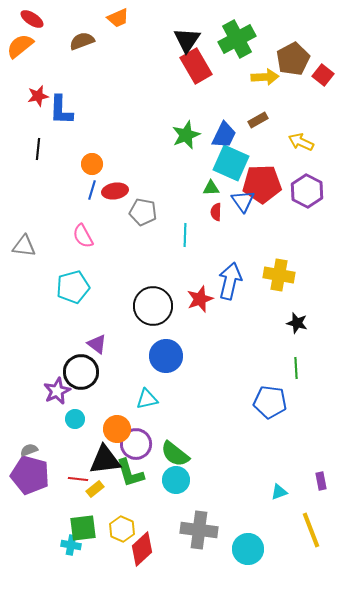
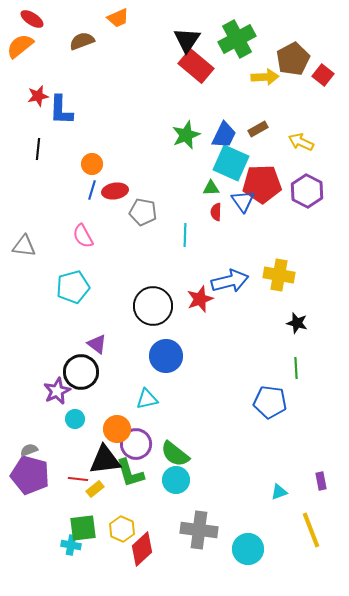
red rectangle at (196, 66): rotated 20 degrees counterclockwise
brown rectangle at (258, 120): moved 9 px down
blue arrow at (230, 281): rotated 63 degrees clockwise
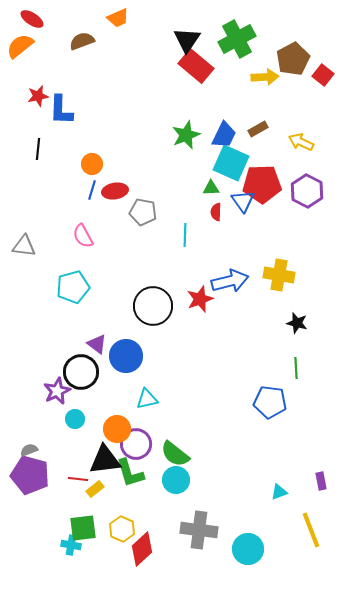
blue circle at (166, 356): moved 40 px left
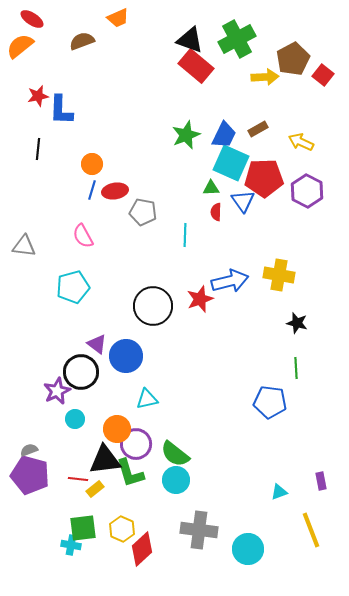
black triangle at (187, 40): moved 3 px right; rotated 44 degrees counterclockwise
red pentagon at (262, 184): moved 2 px right, 6 px up
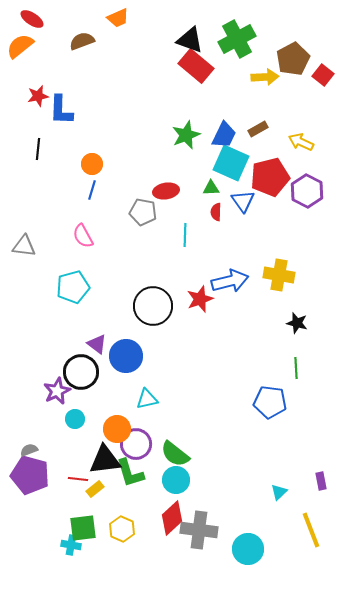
red pentagon at (264, 178): moved 6 px right, 1 px up; rotated 12 degrees counterclockwise
red ellipse at (115, 191): moved 51 px right
cyan triangle at (279, 492): rotated 24 degrees counterclockwise
red diamond at (142, 549): moved 30 px right, 31 px up
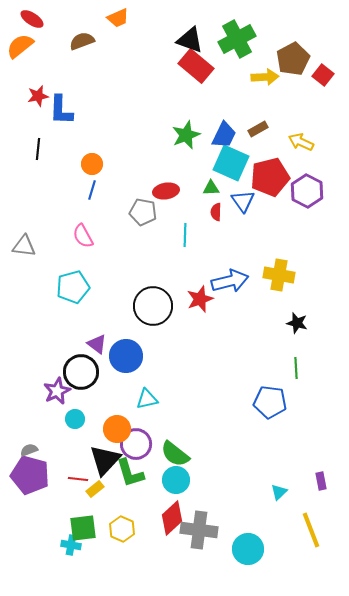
black triangle at (105, 460): rotated 40 degrees counterclockwise
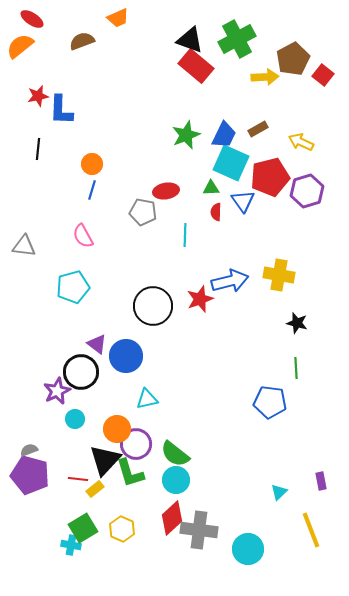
purple hexagon at (307, 191): rotated 16 degrees clockwise
green square at (83, 528): rotated 24 degrees counterclockwise
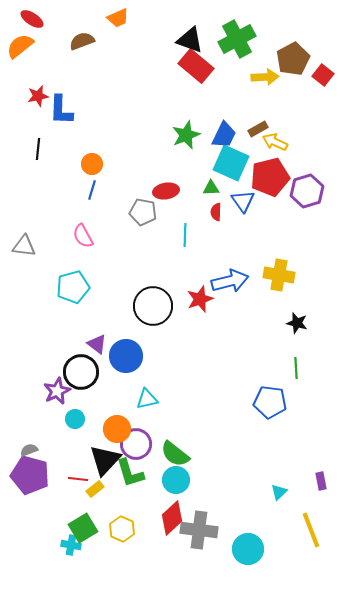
yellow arrow at (301, 142): moved 26 px left
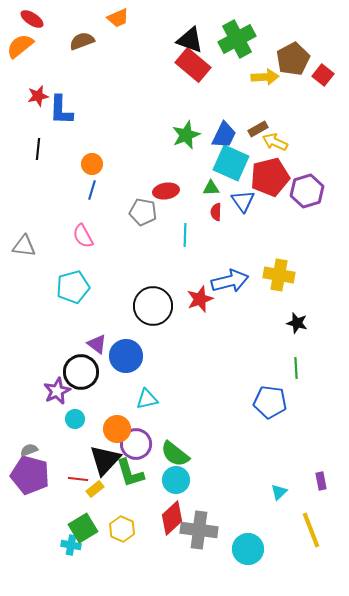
red rectangle at (196, 66): moved 3 px left, 1 px up
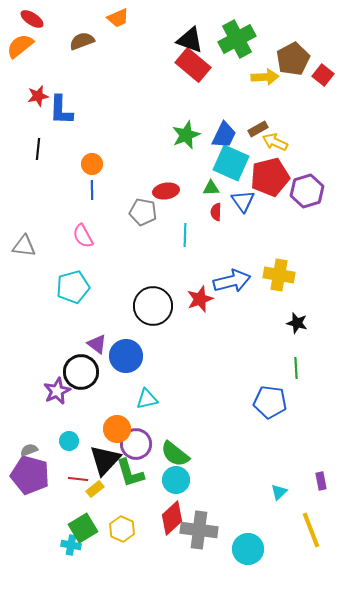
blue line at (92, 190): rotated 18 degrees counterclockwise
blue arrow at (230, 281): moved 2 px right
cyan circle at (75, 419): moved 6 px left, 22 px down
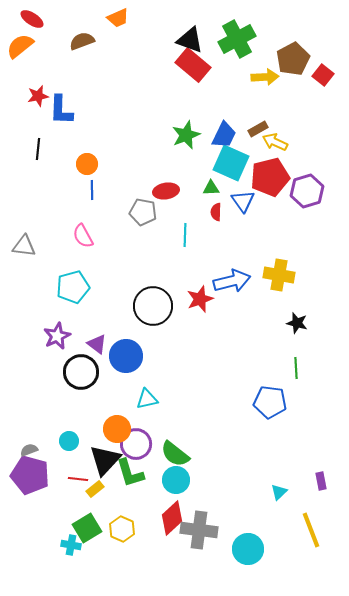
orange circle at (92, 164): moved 5 px left
purple star at (57, 391): moved 55 px up
green square at (83, 528): moved 4 px right
